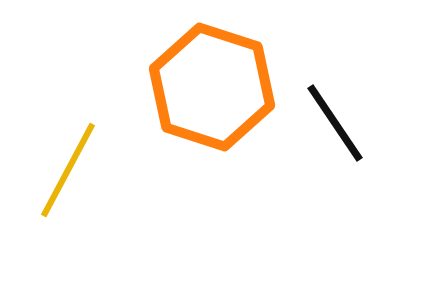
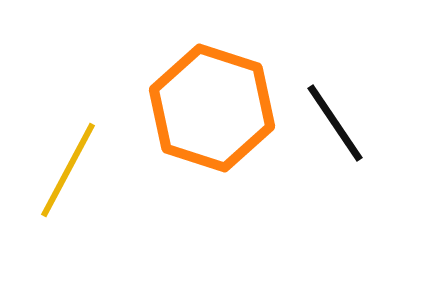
orange hexagon: moved 21 px down
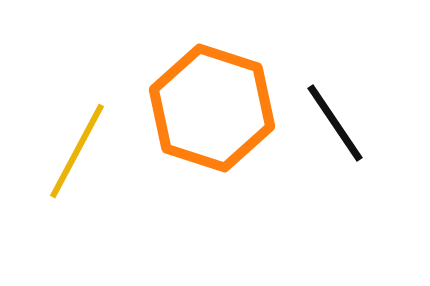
yellow line: moved 9 px right, 19 px up
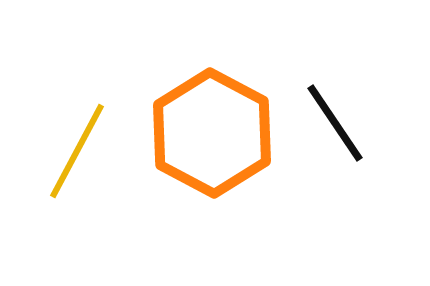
orange hexagon: moved 25 px down; rotated 10 degrees clockwise
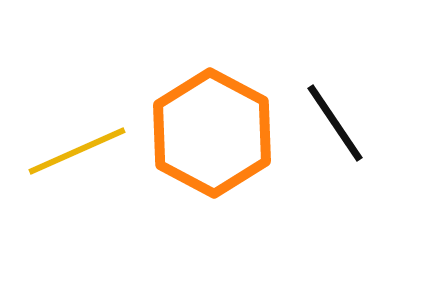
yellow line: rotated 38 degrees clockwise
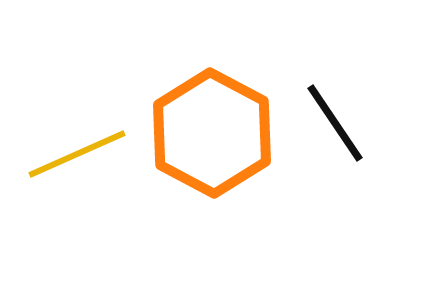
yellow line: moved 3 px down
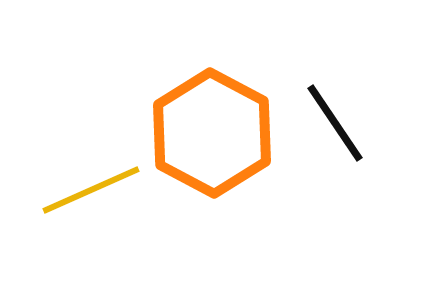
yellow line: moved 14 px right, 36 px down
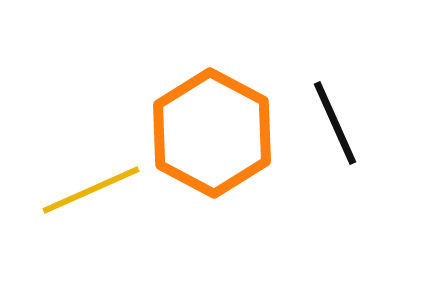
black line: rotated 10 degrees clockwise
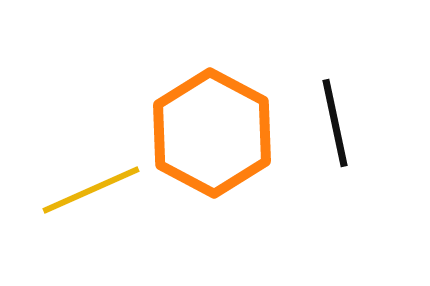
black line: rotated 12 degrees clockwise
